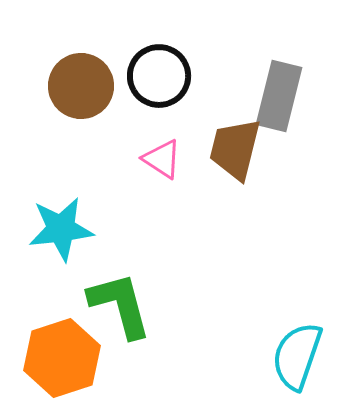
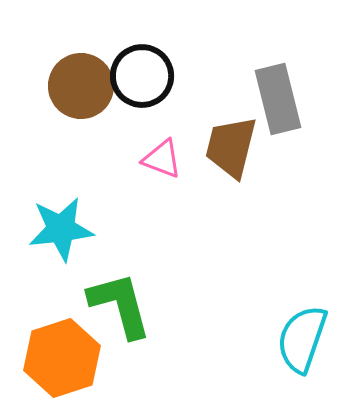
black circle: moved 17 px left
gray rectangle: moved 1 px left, 3 px down; rotated 28 degrees counterclockwise
brown trapezoid: moved 4 px left, 2 px up
pink triangle: rotated 12 degrees counterclockwise
cyan semicircle: moved 5 px right, 17 px up
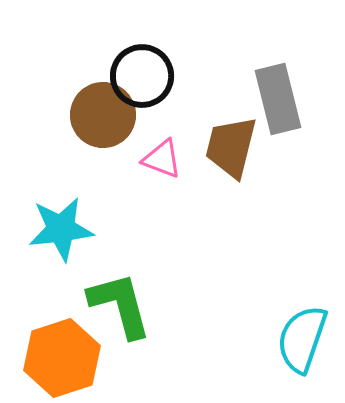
brown circle: moved 22 px right, 29 px down
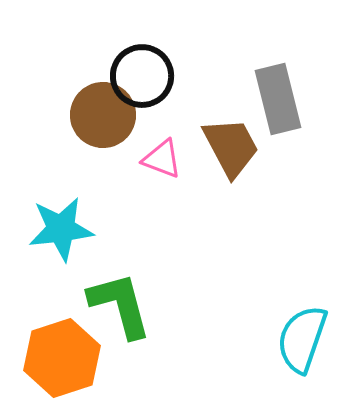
brown trapezoid: rotated 138 degrees clockwise
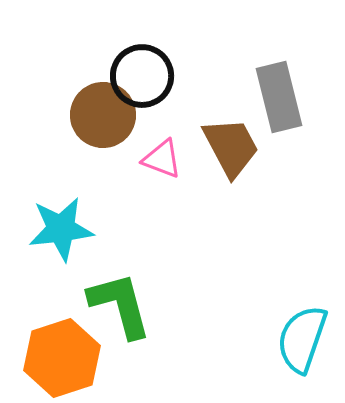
gray rectangle: moved 1 px right, 2 px up
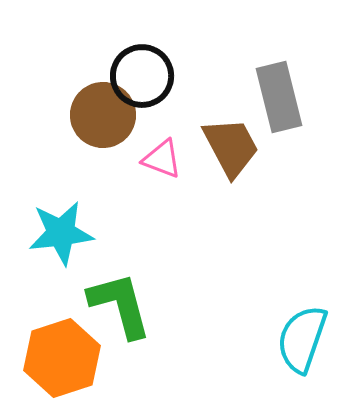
cyan star: moved 4 px down
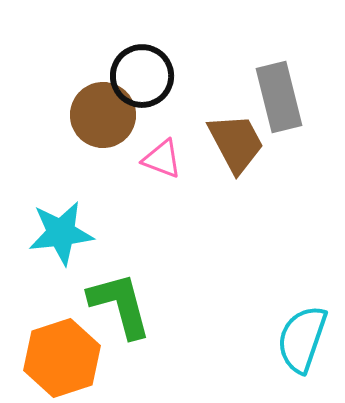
brown trapezoid: moved 5 px right, 4 px up
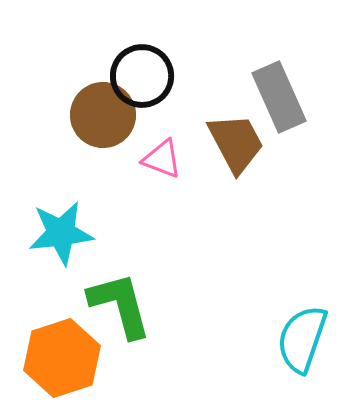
gray rectangle: rotated 10 degrees counterclockwise
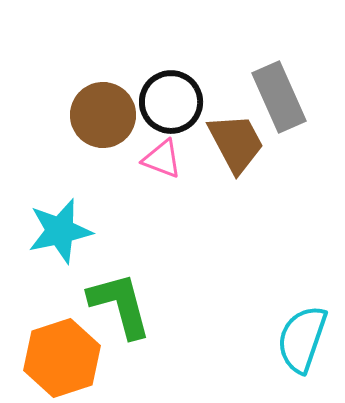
black circle: moved 29 px right, 26 px down
cyan star: moved 1 px left, 2 px up; rotated 6 degrees counterclockwise
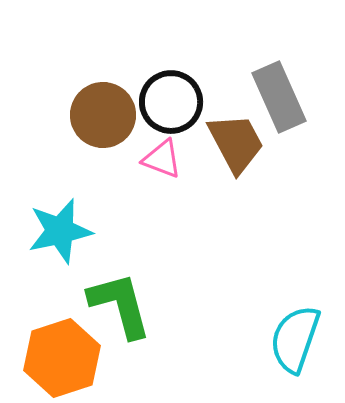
cyan semicircle: moved 7 px left
